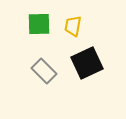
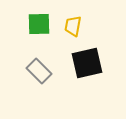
black square: rotated 12 degrees clockwise
gray rectangle: moved 5 px left
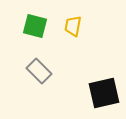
green square: moved 4 px left, 2 px down; rotated 15 degrees clockwise
black square: moved 17 px right, 30 px down
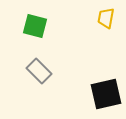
yellow trapezoid: moved 33 px right, 8 px up
black square: moved 2 px right, 1 px down
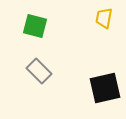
yellow trapezoid: moved 2 px left
black square: moved 1 px left, 6 px up
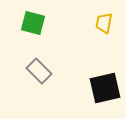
yellow trapezoid: moved 5 px down
green square: moved 2 px left, 3 px up
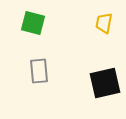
gray rectangle: rotated 40 degrees clockwise
black square: moved 5 px up
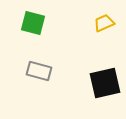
yellow trapezoid: rotated 55 degrees clockwise
gray rectangle: rotated 70 degrees counterclockwise
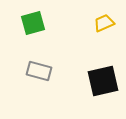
green square: rotated 30 degrees counterclockwise
black square: moved 2 px left, 2 px up
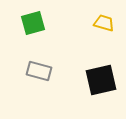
yellow trapezoid: rotated 40 degrees clockwise
black square: moved 2 px left, 1 px up
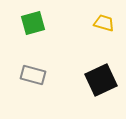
gray rectangle: moved 6 px left, 4 px down
black square: rotated 12 degrees counterclockwise
